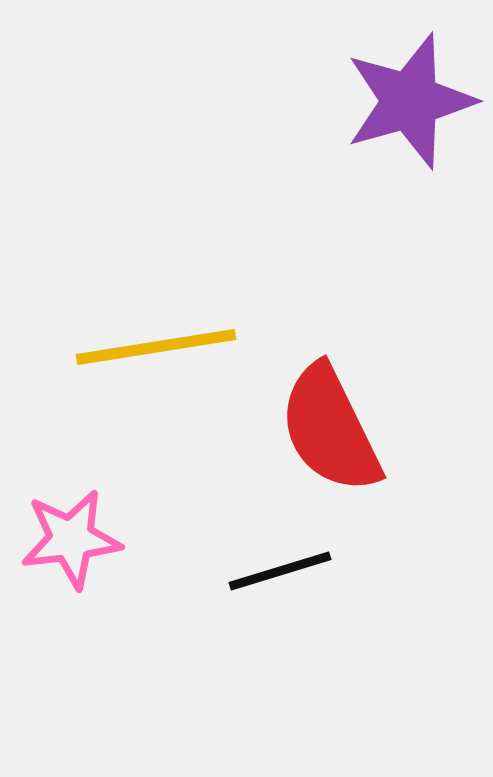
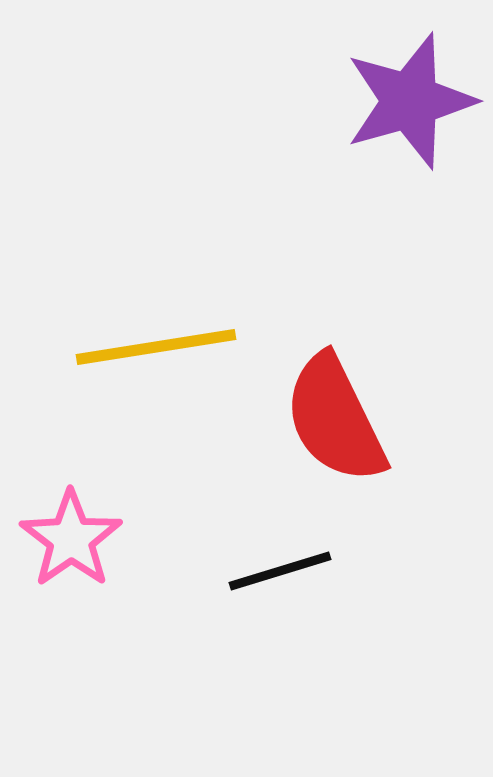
red semicircle: moved 5 px right, 10 px up
pink star: rotated 28 degrees counterclockwise
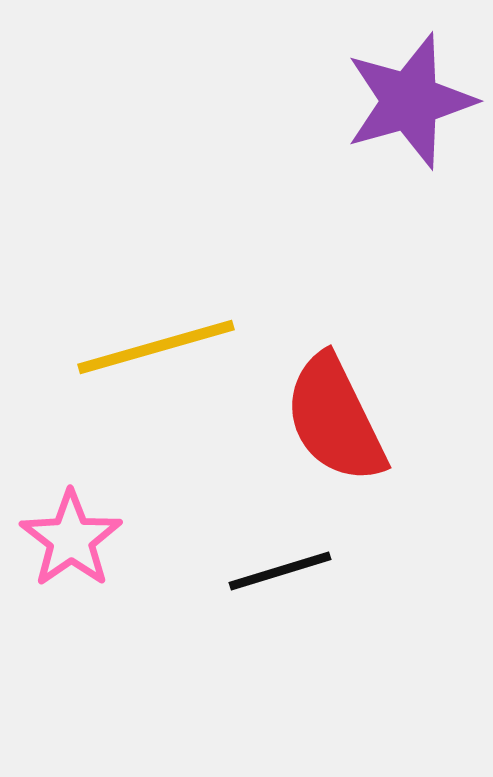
yellow line: rotated 7 degrees counterclockwise
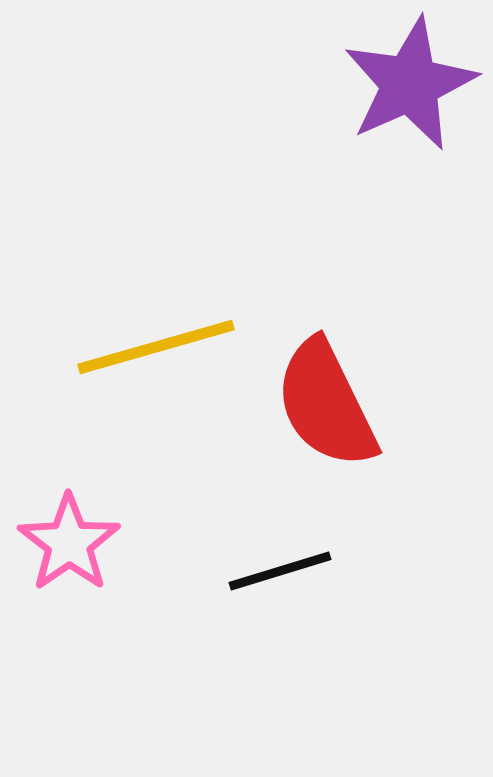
purple star: moved 17 px up; rotated 8 degrees counterclockwise
red semicircle: moved 9 px left, 15 px up
pink star: moved 2 px left, 4 px down
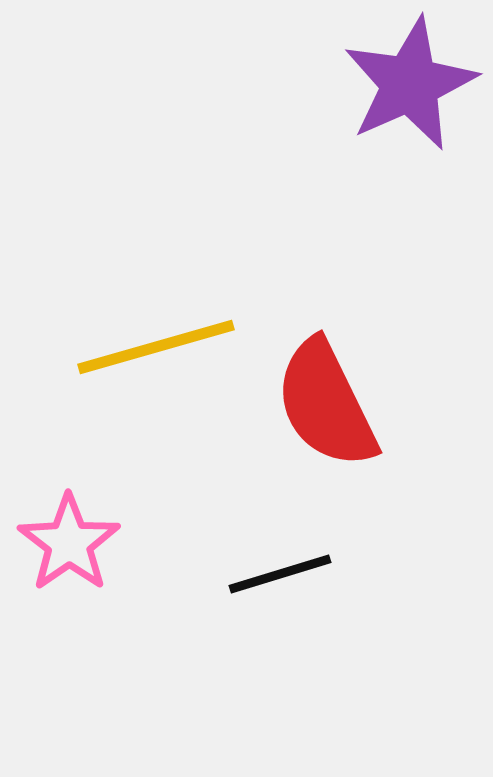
black line: moved 3 px down
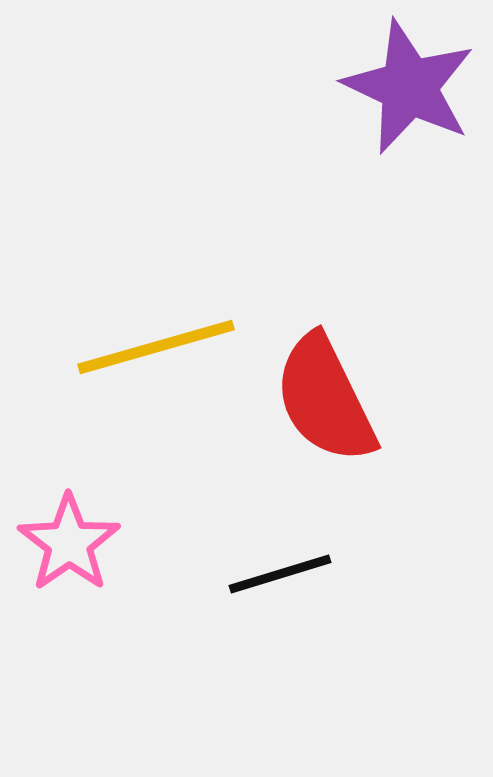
purple star: moved 1 px left, 3 px down; rotated 23 degrees counterclockwise
red semicircle: moved 1 px left, 5 px up
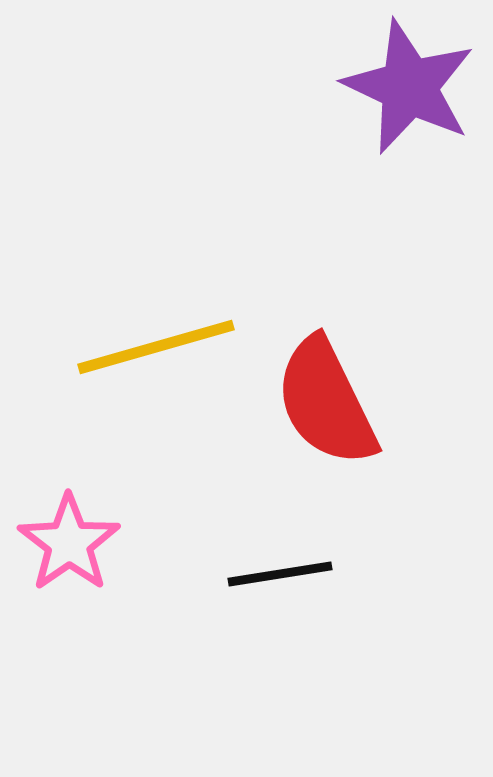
red semicircle: moved 1 px right, 3 px down
black line: rotated 8 degrees clockwise
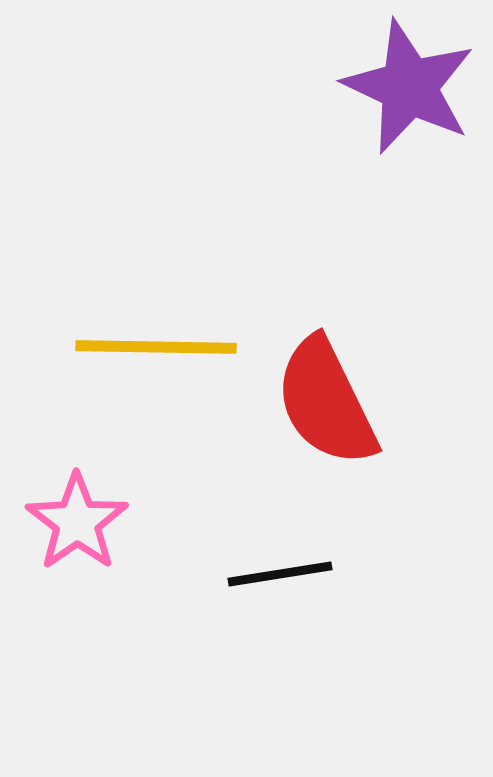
yellow line: rotated 17 degrees clockwise
pink star: moved 8 px right, 21 px up
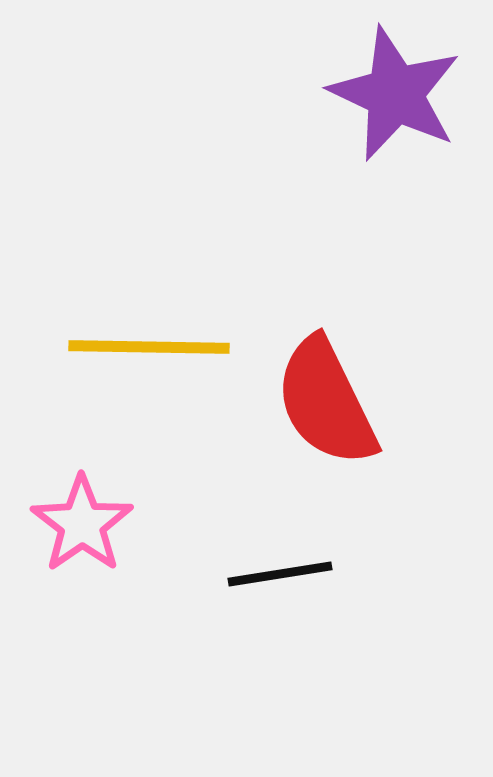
purple star: moved 14 px left, 7 px down
yellow line: moved 7 px left
pink star: moved 5 px right, 2 px down
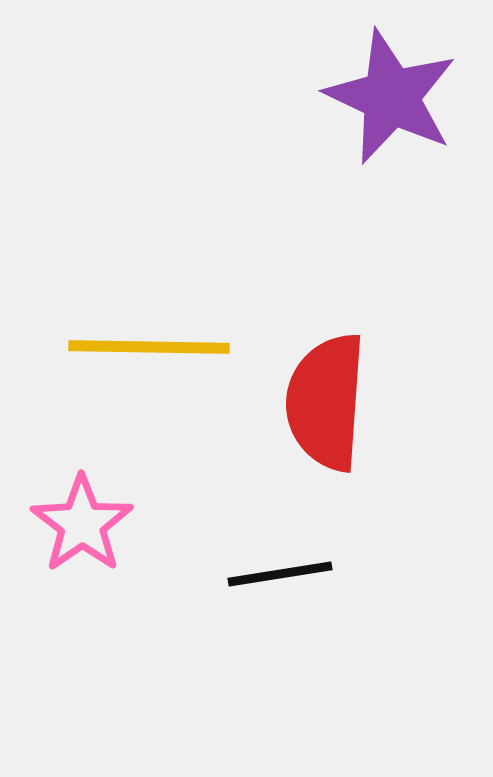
purple star: moved 4 px left, 3 px down
red semicircle: rotated 30 degrees clockwise
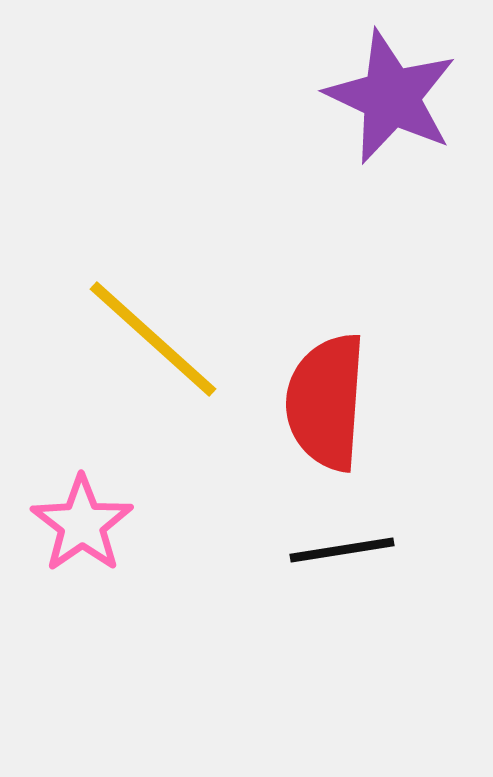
yellow line: moved 4 px right, 8 px up; rotated 41 degrees clockwise
black line: moved 62 px right, 24 px up
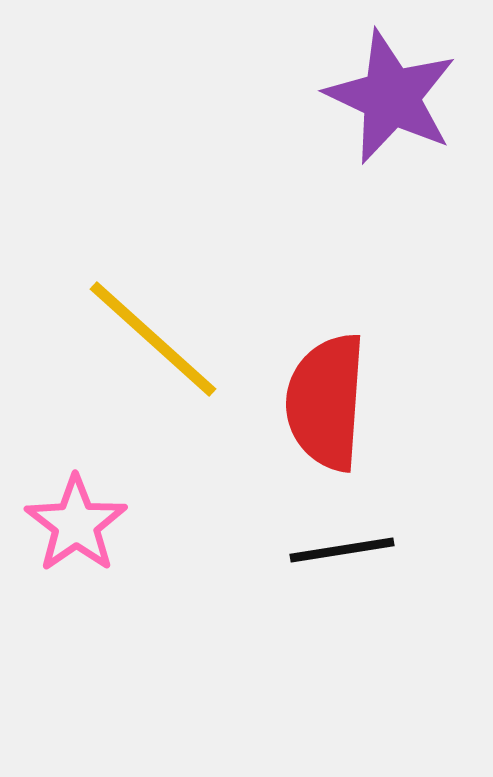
pink star: moved 6 px left
